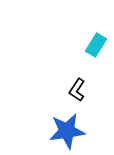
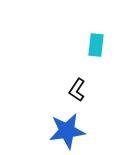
cyan rectangle: rotated 25 degrees counterclockwise
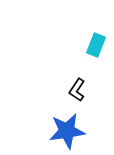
cyan rectangle: rotated 15 degrees clockwise
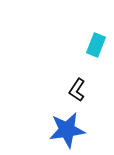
blue star: moved 1 px up
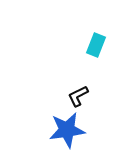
black L-shape: moved 1 px right, 6 px down; rotated 30 degrees clockwise
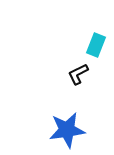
black L-shape: moved 22 px up
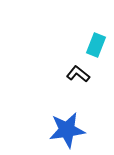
black L-shape: rotated 65 degrees clockwise
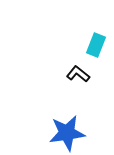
blue star: moved 3 px down
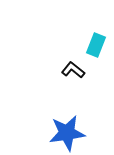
black L-shape: moved 5 px left, 4 px up
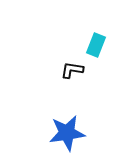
black L-shape: moved 1 px left; rotated 30 degrees counterclockwise
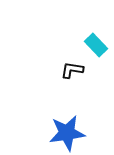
cyan rectangle: rotated 65 degrees counterclockwise
